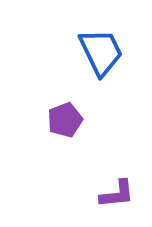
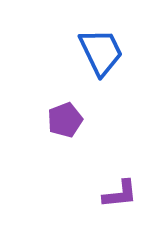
purple L-shape: moved 3 px right
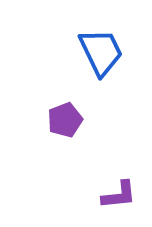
purple L-shape: moved 1 px left, 1 px down
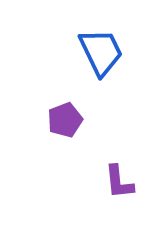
purple L-shape: moved 13 px up; rotated 90 degrees clockwise
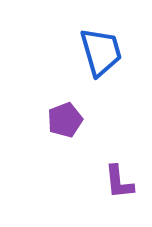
blue trapezoid: rotated 10 degrees clockwise
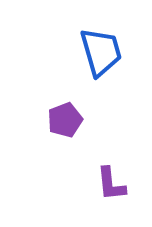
purple L-shape: moved 8 px left, 2 px down
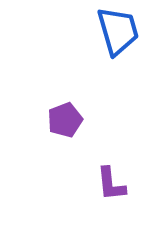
blue trapezoid: moved 17 px right, 21 px up
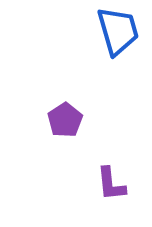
purple pentagon: rotated 12 degrees counterclockwise
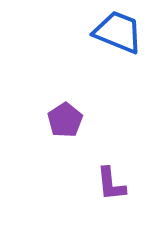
blue trapezoid: moved 1 px down; rotated 52 degrees counterclockwise
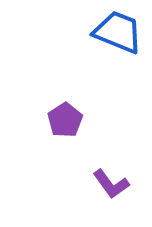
purple L-shape: rotated 30 degrees counterclockwise
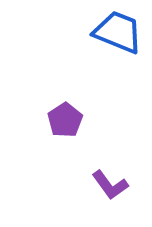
purple L-shape: moved 1 px left, 1 px down
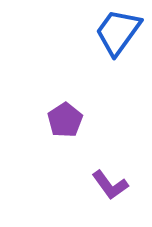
blue trapezoid: rotated 76 degrees counterclockwise
